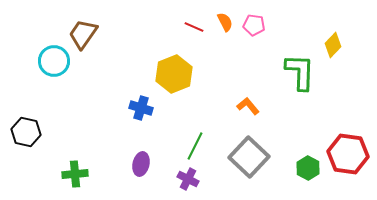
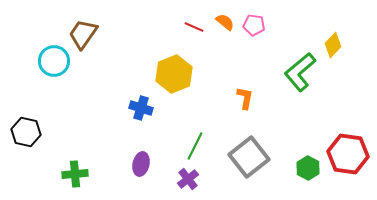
orange semicircle: rotated 24 degrees counterclockwise
green L-shape: rotated 132 degrees counterclockwise
orange L-shape: moved 3 px left, 8 px up; rotated 50 degrees clockwise
gray square: rotated 9 degrees clockwise
purple cross: rotated 25 degrees clockwise
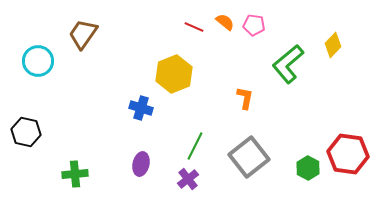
cyan circle: moved 16 px left
green L-shape: moved 12 px left, 8 px up
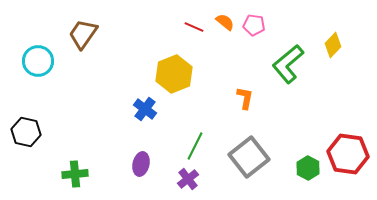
blue cross: moved 4 px right, 1 px down; rotated 20 degrees clockwise
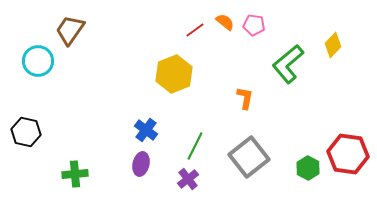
red line: moved 1 px right, 3 px down; rotated 60 degrees counterclockwise
brown trapezoid: moved 13 px left, 4 px up
blue cross: moved 1 px right, 21 px down
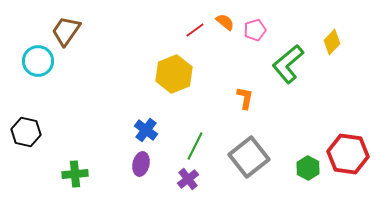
pink pentagon: moved 1 px right, 5 px down; rotated 25 degrees counterclockwise
brown trapezoid: moved 4 px left, 1 px down
yellow diamond: moved 1 px left, 3 px up
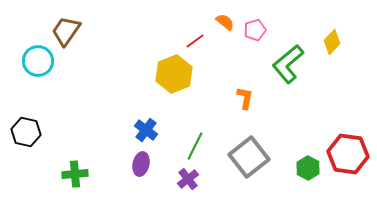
red line: moved 11 px down
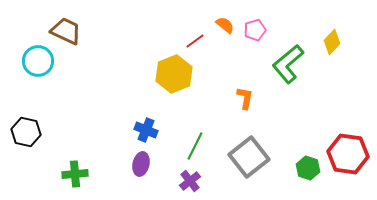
orange semicircle: moved 3 px down
brown trapezoid: rotated 80 degrees clockwise
blue cross: rotated 15 degrees counterclockwise
green hexagon: rotated 10 degrees counterclockwise
purple cross: moved 2 px right, 2 px down
